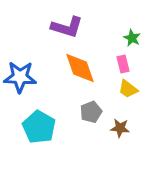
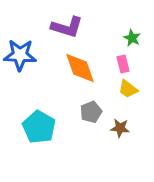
blue star: moved 22 px up
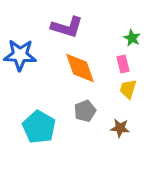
yellow trapezoid: rotated 70 degrees clockwise
gray pentagon: moved 6 px left, 1 px up
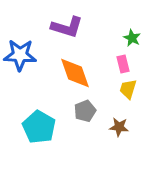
orange diamond: moved 5 px left, 5 px down
brown star: moved 1 px left, 1 px up
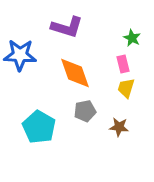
yellow trapezoid: moved 2 px left, 1 px up
gray pentagon: rotated 10 degrees clockwise
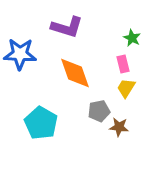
blue star: moved 1 px up
yellow trapezoid: rotated 15 degrees clockwise
gray pentagon: moved 14 px right
cyan pentagon: moved 2 px right, 4 px up
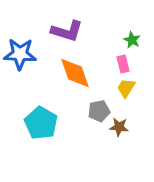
purple L-shape: moved 4 px down
green star: moved 2 px down
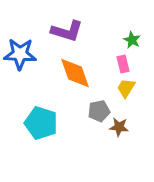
cyan pentagon: rotated 12 degrees counterclockwise
